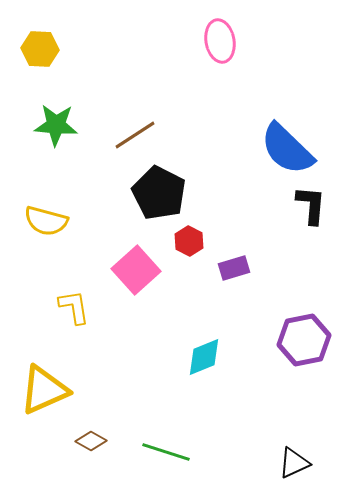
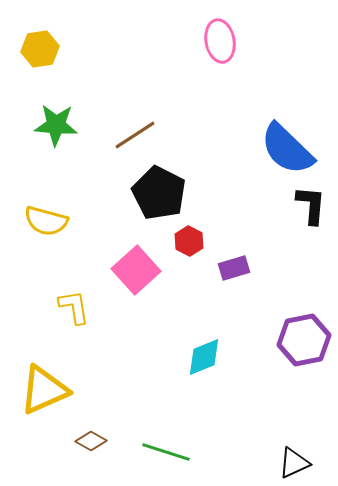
yellow hexagon: rotated 12 degrees counterclockwise
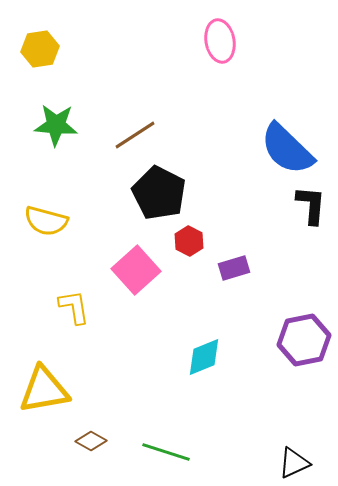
yellow triangle: rotated 14 degrees clockwise
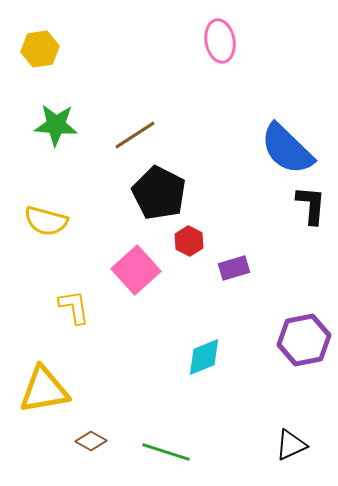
black triangle: moved 3 px left, 18 px up
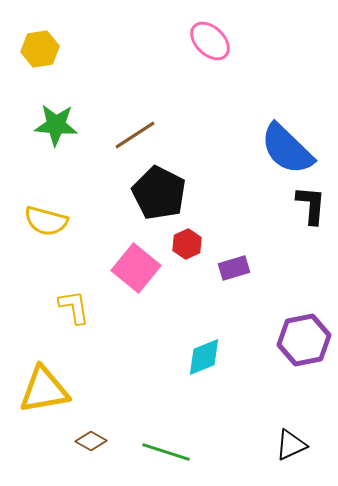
pink ellipse: moved 10 px left; rotated 36 degrees counterclockwise
red hexagon: moved 2 px left, 3 px down; rotated 8 degrees clockwise
pink square: moved 2 px up; rotated 9 degrees counterclockwise
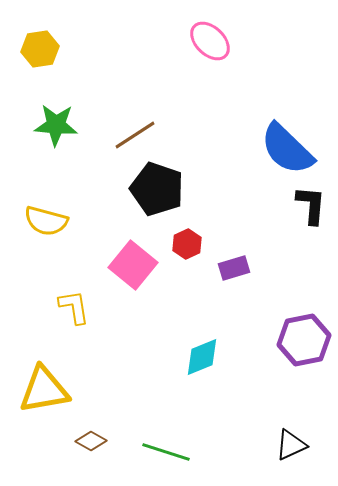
black pentagon: moved 2 px left, 4 px up; rotated 8 degrees counterclockwise
pink square: moved 3 px left, 3 px up
cyan diamond: moved 2 px left
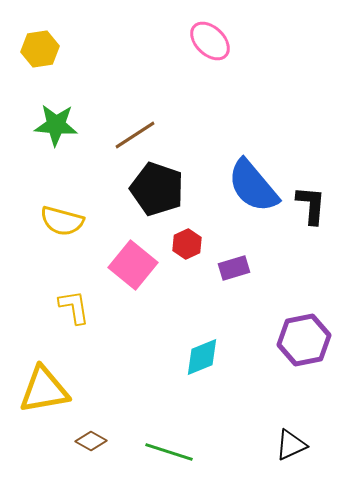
blue semicircle: moved 34 px left, 37 px down; rotated 6 degrees clockwise
yellow semicircle: moved 16 px right
green line: moved 3 px right
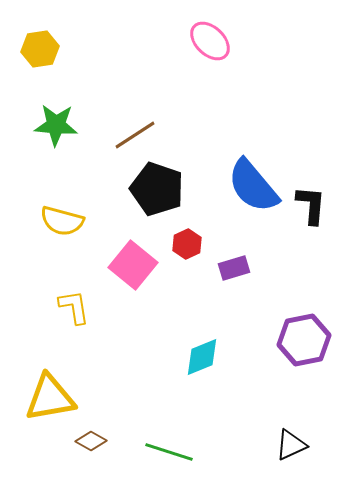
yellow triangle: moved 6 px right, 8 px down
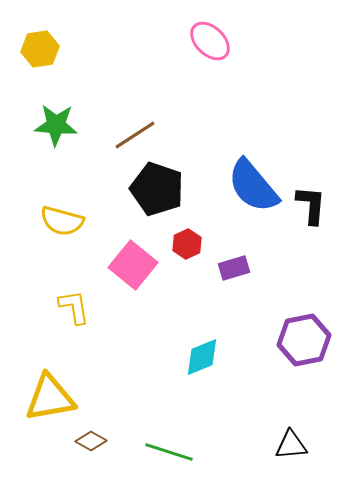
black triangle: rotated 20 degrees clockwise
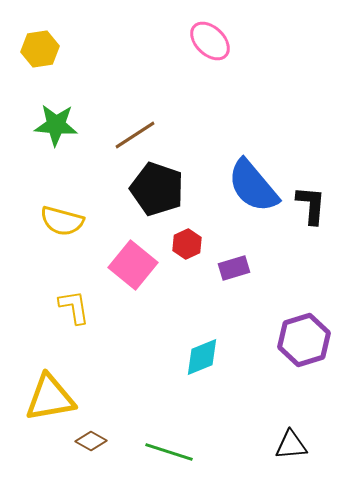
purple hexagon: rotated 6 degrees counterclockwise
